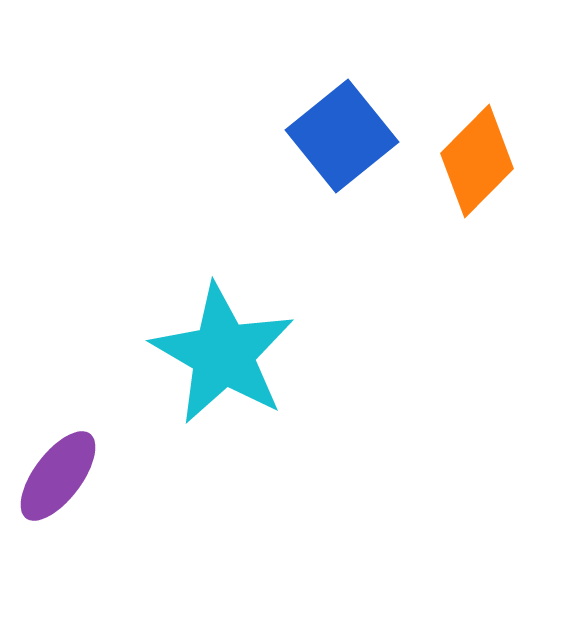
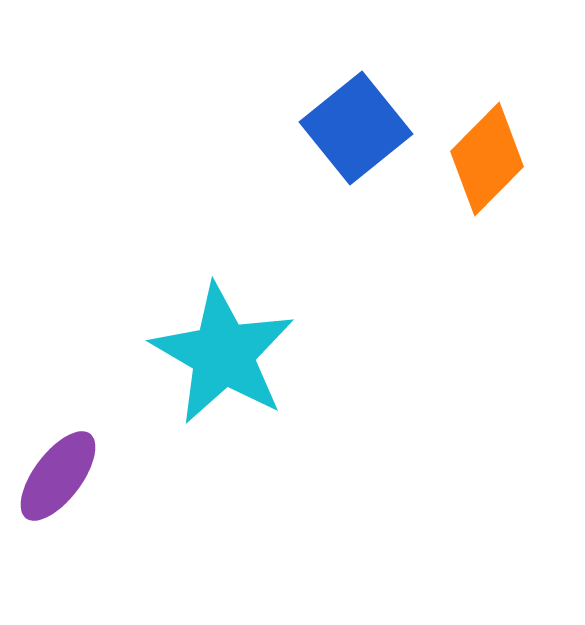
blue square: moved 14 px right, 8 px up
orange diamond: moved 10 px right, 2 px up
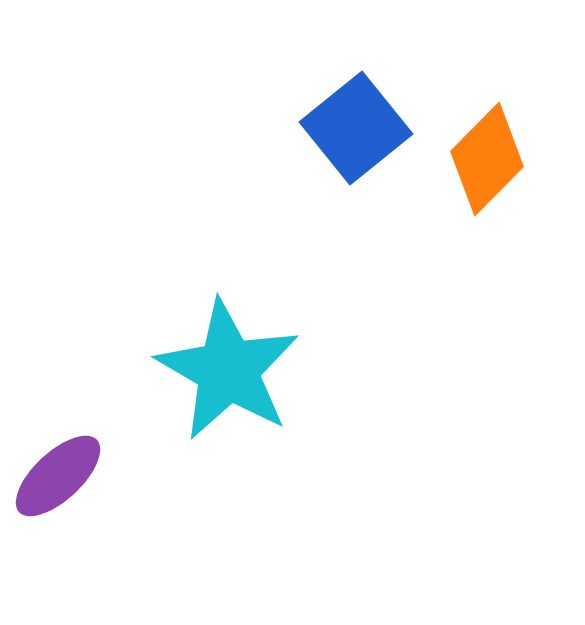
cyan star: moved 5 px right, 16 px down
purple ellipse: rotated 10 degrees clockwise
